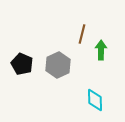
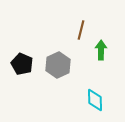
brown line: moved 1 px left, 4 px up
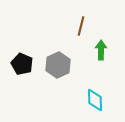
brown line: moved 4 px up
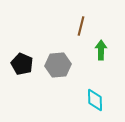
gray hexagon: rotated 20 degrees clockwise
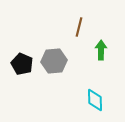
brown line: moved 2 px left, 1 px down
gray hexagon: moved 4 px left, 4 px up
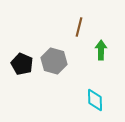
gray hexagon: rotated 20 degrees clockwise
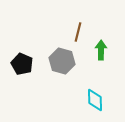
brown line: moved 1 px left, 5 px down
gray hexagon: moved 8 px right
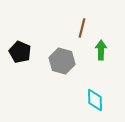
brown line: moved 4 px right, 4 px up
black pentagon: moved 2 px left, 12 px up
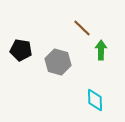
brown line: rotated 60 degrees counterclockwise
black pentagon: moved 1 px right, 2 px up; rotated 15 degrees counterclockwise
gray hexagon: moved 4 px left, 1 px down
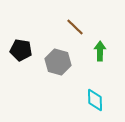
brown line: moved 7 px left, 1 px up
green arrow: moved 1 px left, 1 px down
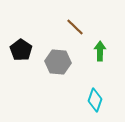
black pentagon: rotated 25 degrees clockwise
gray hexagon: rotated 10 degrees counterclockwise
cyan diamond: rotated 20 degrees clockwise
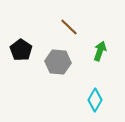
brown line: moved 6 px left
green arrow: rotated 18 degrees clockwise
cyan diamond: rotated 10 degrees clockwise
